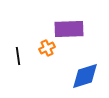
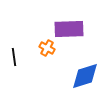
orange cross: rotated 35 degrees counterclockwise
black line: moved 4 px left, 1 px down
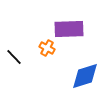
black line: rotated 36 degrees counterclockwise
